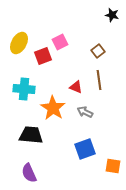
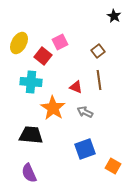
black star: moved 2 px right, 1 px down; rotated 16 degrees clockwise
red square: rotated 30 degrees counterclockwise
cyan cross: moved 7 px right, 7 px up
orange square: rotated 21 degrees clockwise
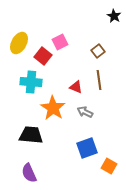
blue square: moved 2 px right, 1 px up
orange square: moved 4 px left
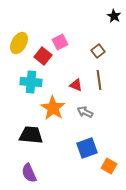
red triangle: moved 2 px up
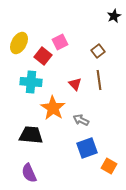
black star: rotated 16 degrees clockwise
red triangle: moved 1 px left, 1 px up; rotated 24 degrees clockwise
gray arrow: moved 4 px left, 8 px down
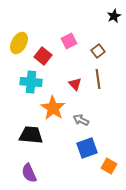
pink square: moved 9 px right, 1 px up
brown line: moved 1 px left, 1 px up
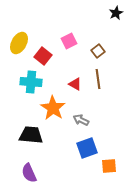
black star: moved 2 px right, 3 px up
red triangle: rotated 16 degrees counterclockwise
orange square: rotated 35 degrees counterclockwise
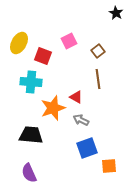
black star: rotated 16 degrees counterclockwise
red square: rotated 18 degrees counterclockwise
red triangle: moved 1 px right, 13 px down
orange star: rotated 20 degrees clockwise
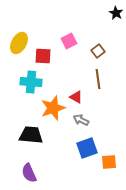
red square: rotated 18 degrees counterclockwise
orange square: moved 4 px up
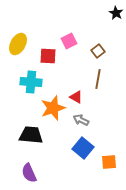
yellow ellipse: moved 1 px left, 1 px down
red square: moved 5 px right
brown line: rotated 18 degrees clockwise
blue square: moved 4 px left; rotated 30 degrees counterclockwise
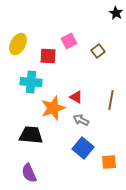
brown line: moved 13 px right, 21 px down
